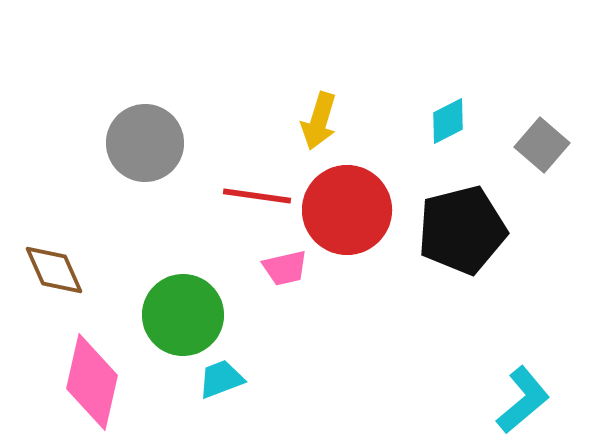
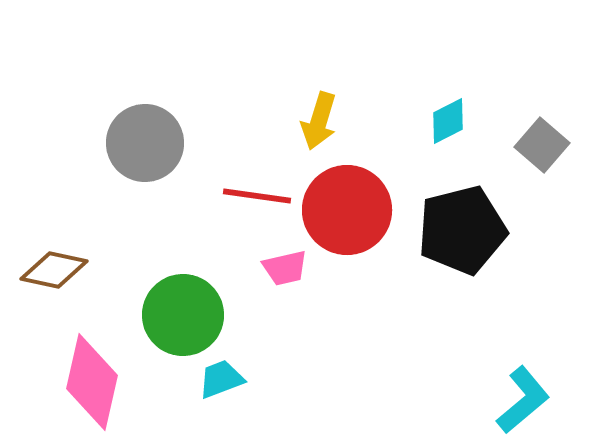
brown diamond: rotated 54 degrees counterclockwise
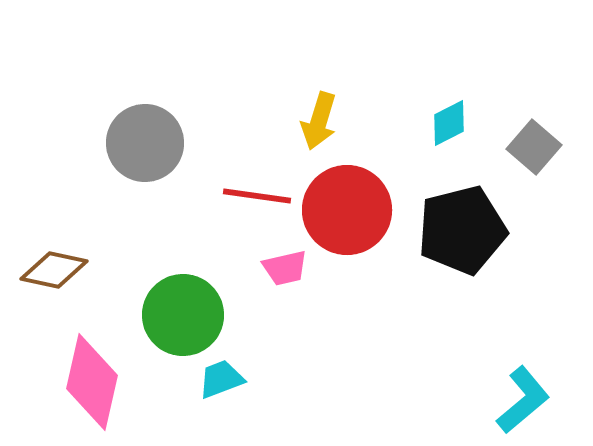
cyan diamond: moved 1 px right, 2 px down
gray square: moved 8 px left, 2 px down
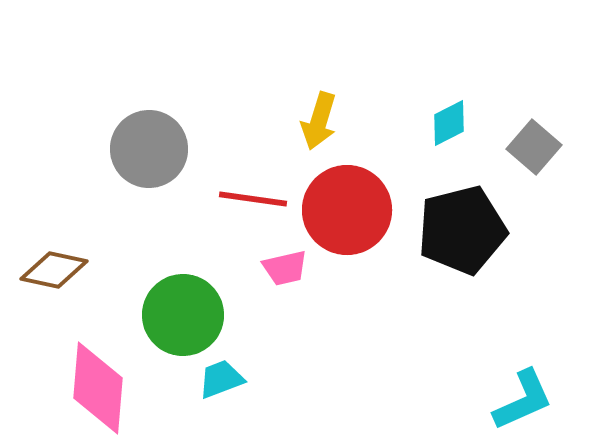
gray circle: moved 4 px right, 6 px down
red line: moved 4 px left, 3 px down
pink diamond: moved 6 px right, 6 px down; rotated 8 degrees counterclockwise
cyan L-shape: rotated 16 degrees clockwise
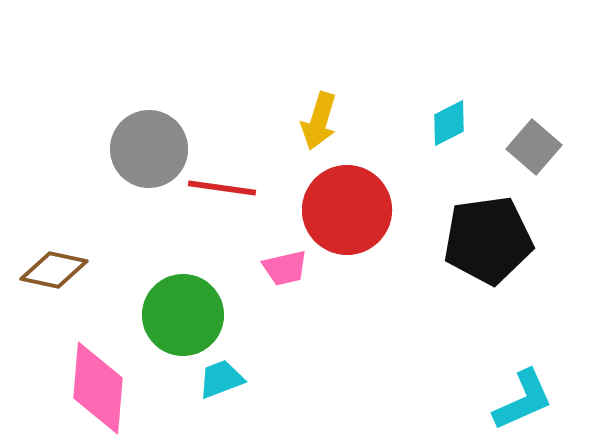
red line: moved 31 px left, 11 px up
black pentagon: moved 26 px right, 10 px down; rotated 6 degrees clockwise
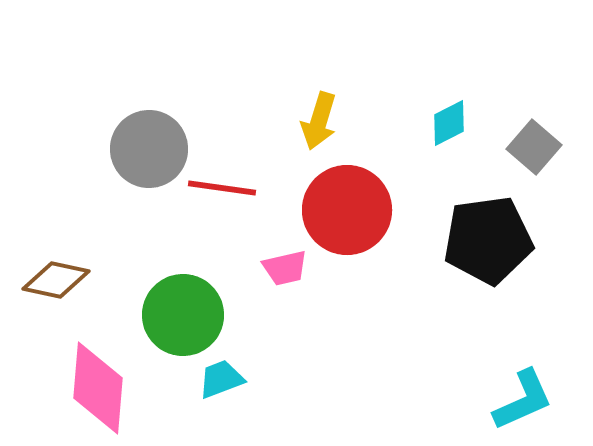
brown diamond: moved 2 px right, 10 px down
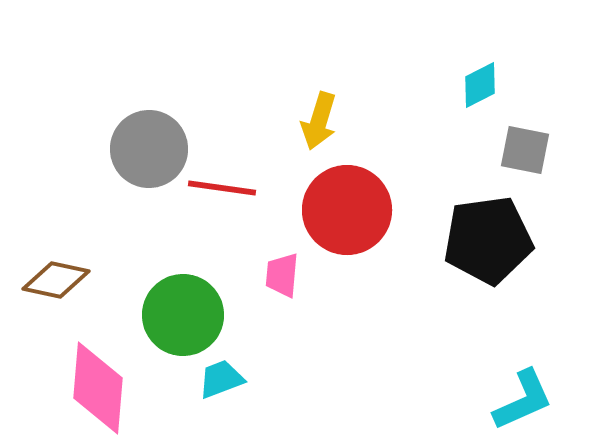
cyan diamond: moved 31 px right, 38 px up
gray square: moved 9 px left, 3 px down; rotated 30 degrees counterclockwise
pink trapezoid: moved 3 px left, 7 px down; rotated 108 degrees clockwise
